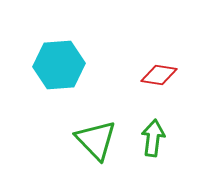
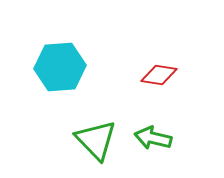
cyan hexagon: moved 1 px right, 2 px down
green arrow: rotated 84 degrees counterclockwise
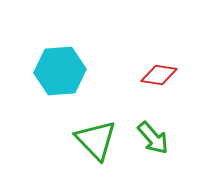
cyan hexagon: moved 4 px down
green arrow: rotated 144 degrees counterclockwise
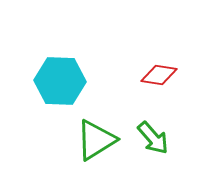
cyan hexagon: moved 10 px down; rotated 6 degrees clockwise
green triangle: rotated 42 degrees clockwise
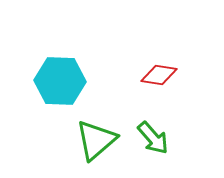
green triangle: rotated 9 degrees counterclockwise
